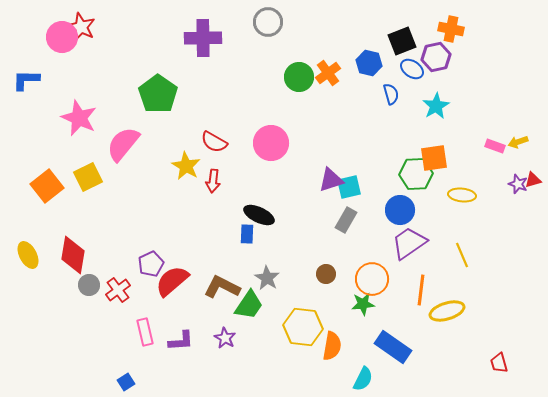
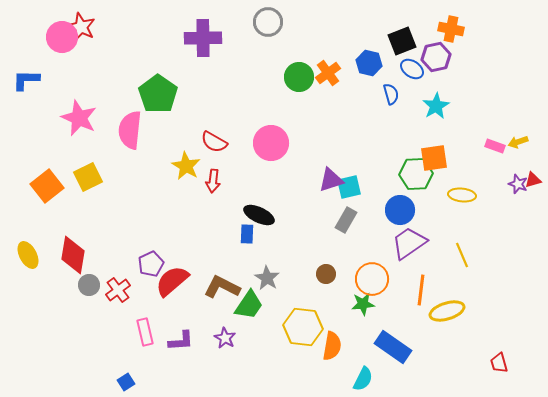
pink semicircle at (123, 144): moved 7 px right, 14 px up; rotated 33 degrees counterclockwise
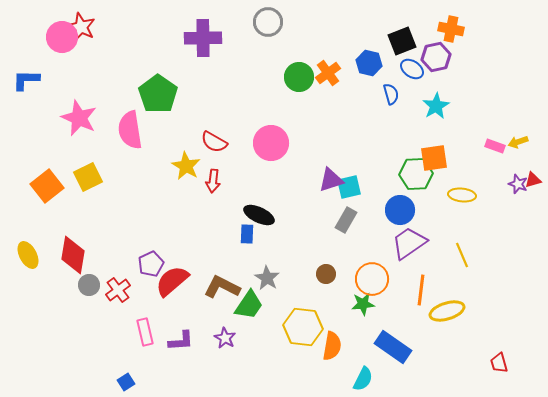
pink semicircle at (130, 130): rotated 15 degrees counterclockwise
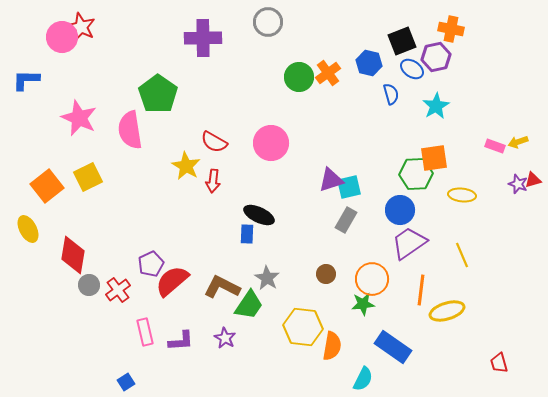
yellow ellipse at (28, 255): moved 26 px up
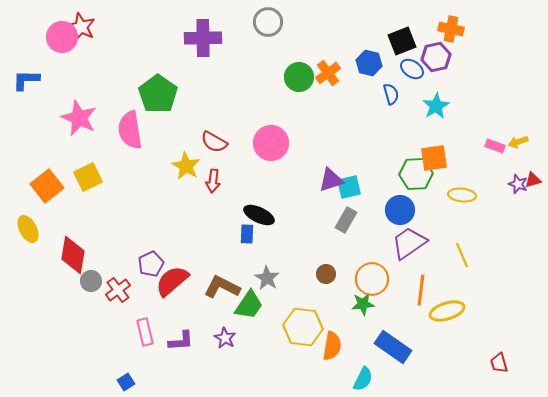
gray circle at (89, 285): moved 2 px right, 4 px up
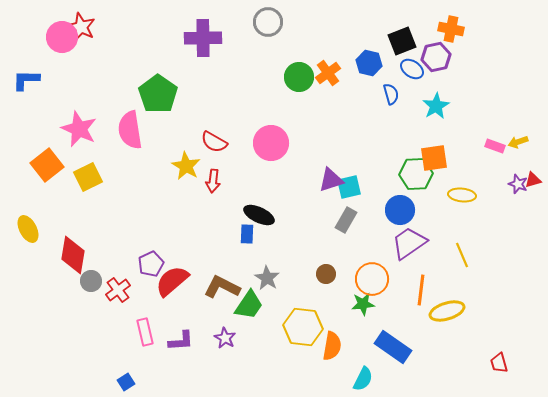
pink star at (79, 118): moved 11 px down
orange square at (47, 186): moved 21 px up
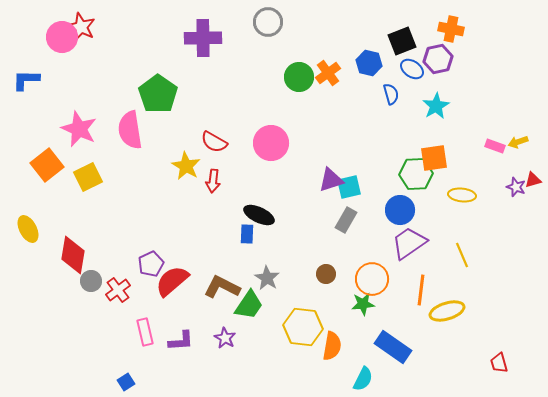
purple hexagon at (436, 57): moved 2 px right, 2 px down
purple star at (518, 184): moved 2 px left, 3 px down
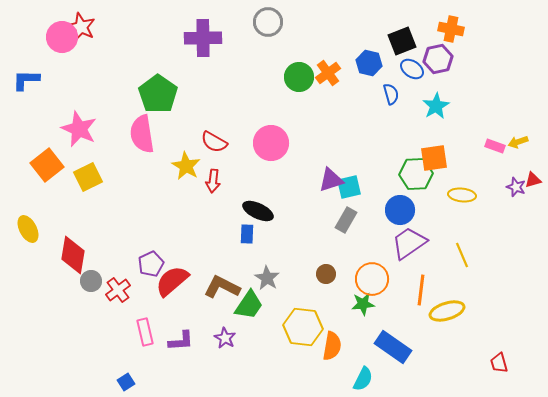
pink semicircle at (130, 130): moved 12 px right, 4 px down
black ellipse at (259, 215): moved 1 px left, 4 px up
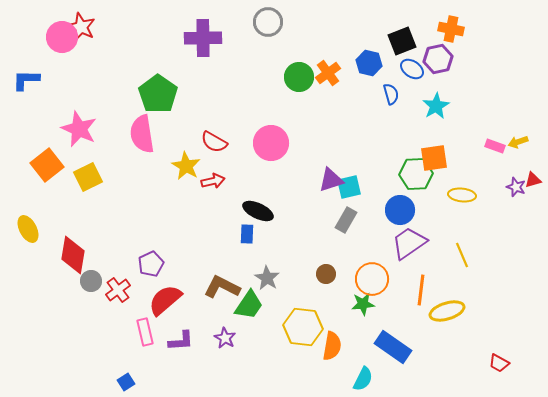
red arrow at (213, 181): rotated 110 degrees counterclockwise
red semicircle at (172, 281): moved 7 px left, 19 px down
red trapezoid at (499, 363): rotated 45 degrees counterclockwise
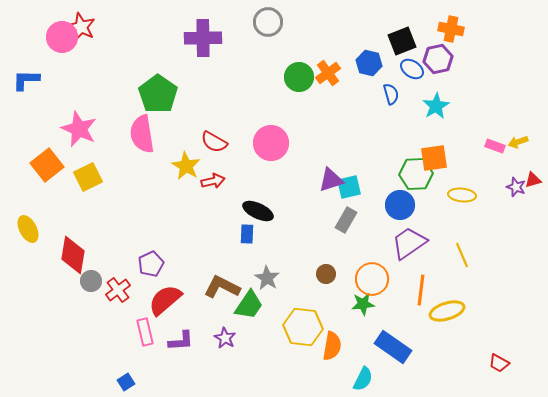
blue circle at (400, 210): moved 5 px up
